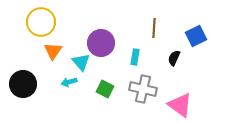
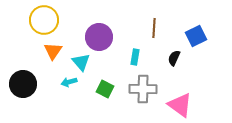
yellow circle: moved 3 px right, 2 px up
purple circle: moved 2 px left, 6 px up
gray cross: rotated 12 degrees counterclockwise
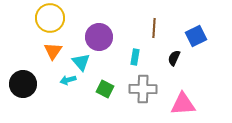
yellow circle: moved 6 px right, 2 px up
cyan arrow: moved 1 px left, 2 px up
pink triangle: moved 3 px right, 1 px up; rotated 40 degrees counterclockwise
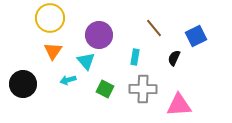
brown line: rotated 42 degrees counterclockwise
purple circle: moved 2 px up
cyan triangle: moved 5 px right, 1 px up
pink triangle: moved 4 px left, 1 px down
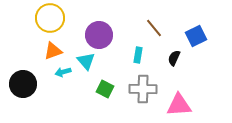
orange triangle: rotated 36 degrees clockwise
cyan rectangle: moved 3 px right, 2 px up
cyan arrow: moved 5 px left, 8 px up
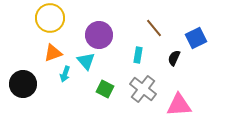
blue square: moved 2 px down
orange triangle: moved 2 px down
cyan arrow: moved 2 px right, 2 px down; rotated 56 degrees counterclockwise
gray cross: rotated 36 degrees clockwise
